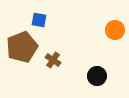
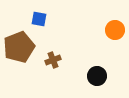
blue square: moved 1 px up
brown pentagon: moved 3 px left
brown cross: rotated 35 degrees clockwise
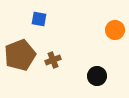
brown pentagon: moved 1 px right, 8 px down
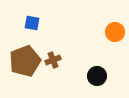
blue square: moved 7 px left, 4 px down
orange circle: moved 2 px down
brown pentagon: moved 5 px right, 6 px down
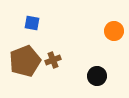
orange circle: moved 1 px left, 1 px up
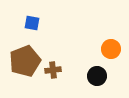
orange circle: moved 3 px left, 18 px down
brown cross: moved 10 px down; rotated 14 degrees clockwise
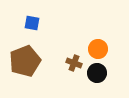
orange circle: moved 13 px left
brown cross: moved 21 px right, 7 px up; rotated 28 degrees clockwise
black circle: moved 3 px up
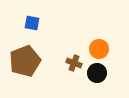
orange circle: moved 1 px right
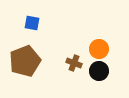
black circle: moved 2 px right, 2 px up
